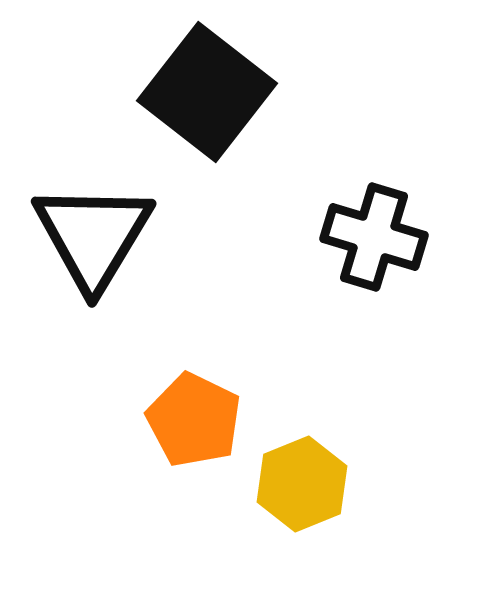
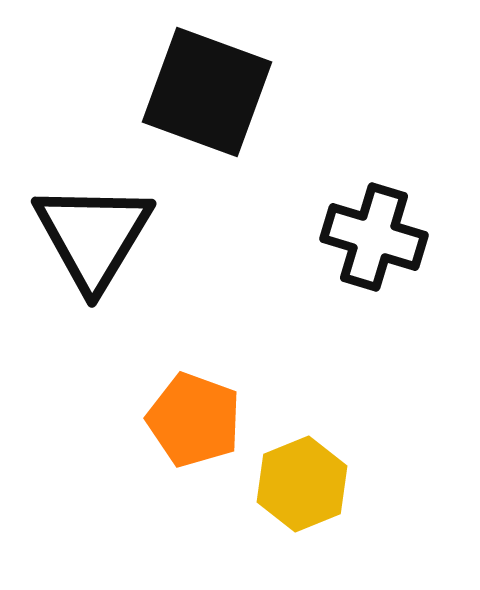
black square: rotated 18 degrees counterclockwise
orange pentagon: rotated 6 degrees counterclockwise
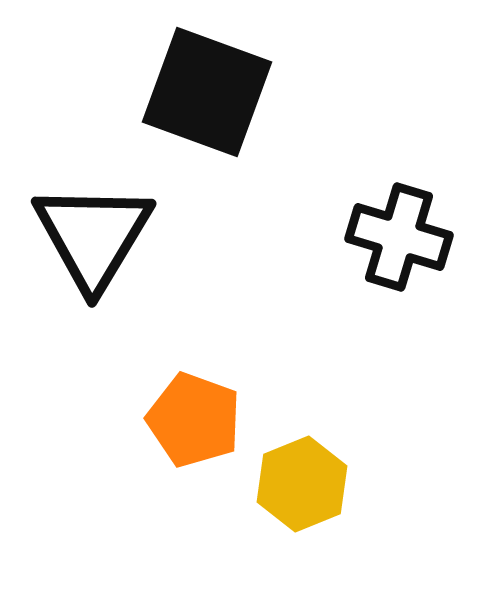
black cross: moved 25 px right
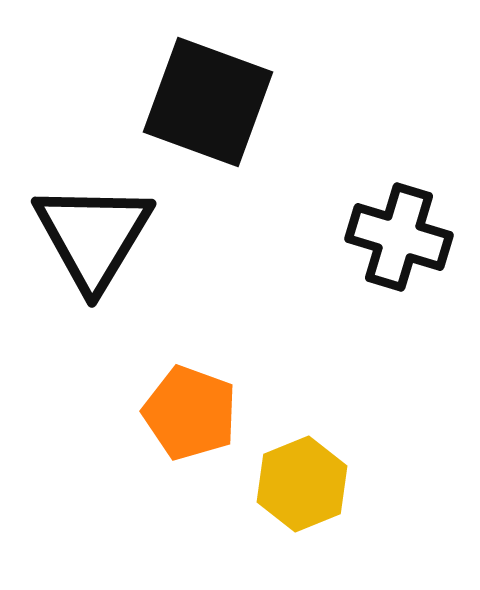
black square: moved 1 px right, 10 px down
orange pentagon: moved 4 px left, 7 px up
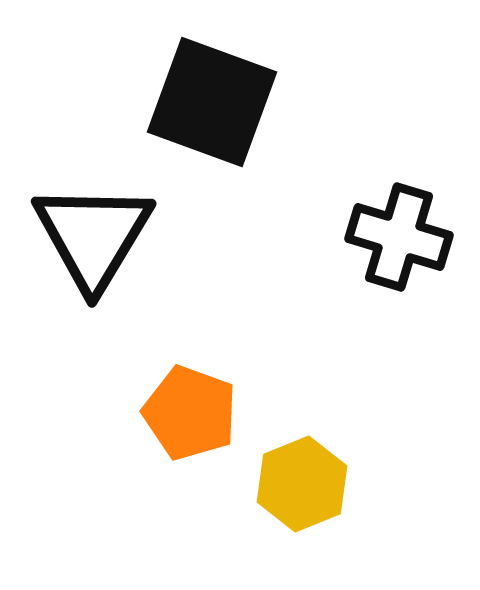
black square: moved 4 px right
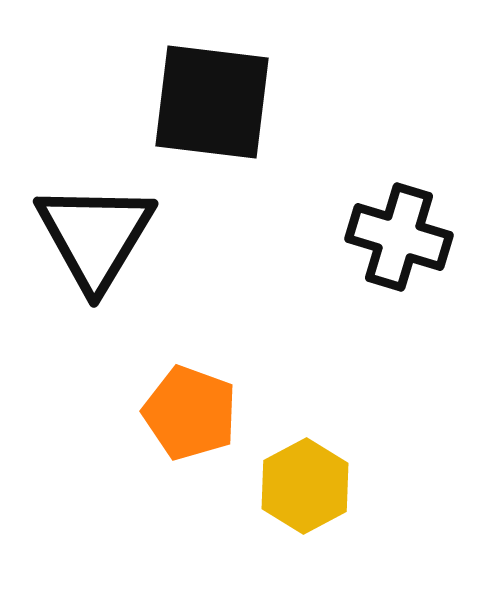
black square: rotated 13 degrees counterclockwise
black triangle: moved 2 px right
yellow hexagon: moved 3 px right, 2 px down; rotated 6 degrees counterclockwise
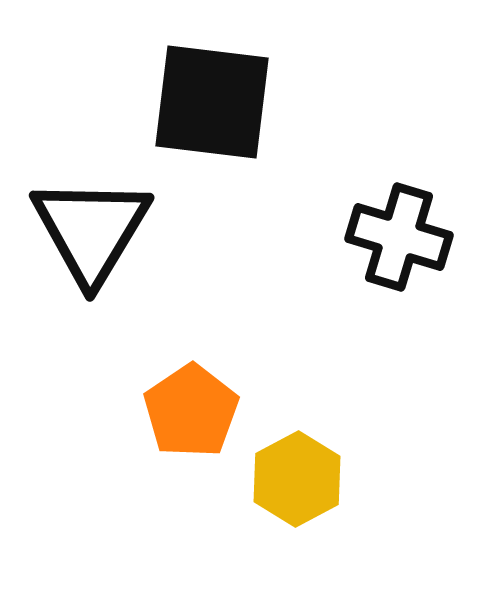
black triangle: moved 4 px left, 6 px up
orange pentagon: moved 1 px right, 2 px up; rotated 18 degrees clockwise
yellow hexagon: moved 8 px left, 7 px up
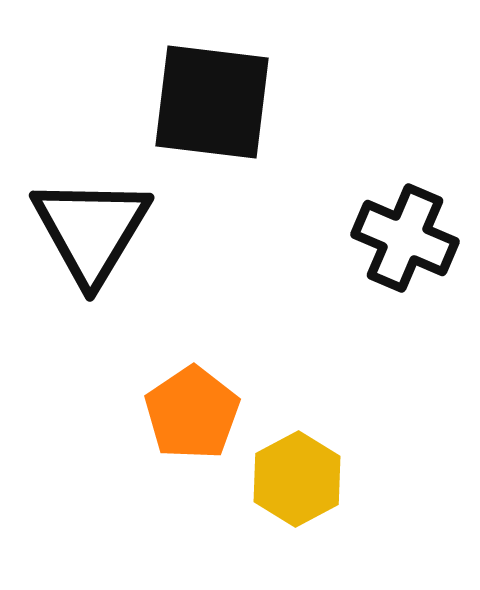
black cross: moved 6 px right, 1 px down; rotated 6 degrees clockwise
orange pentagon: moved 1 px right, 2 px down
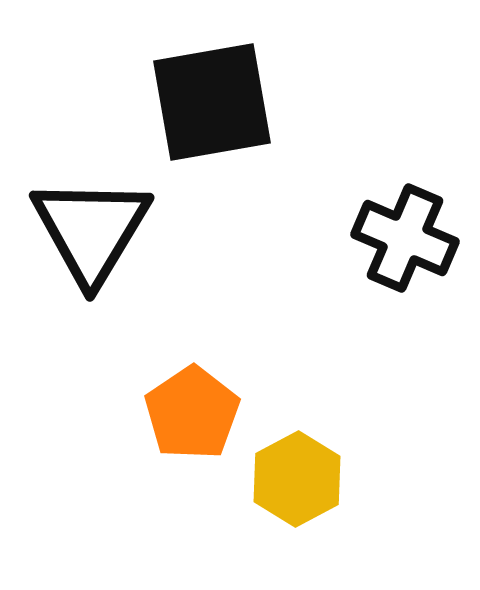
black square: rotated 17 degrees counterclockwise
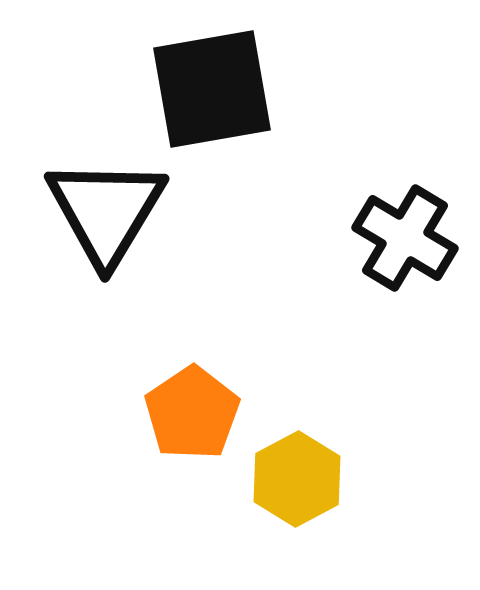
black square: moved 13 px up
black triangle: moved 15 px right, 19 px up
black cross: rotated 8 degrees clockwise
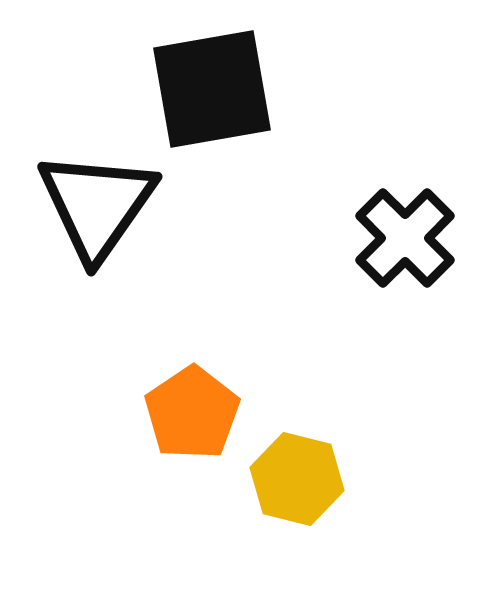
black triangle: moved 9 px left, 6 px up; rotated 4 degrees clockwise
black cross: rotated 14 degrees clockwise
yellow hexagon: rotated 18 degrees counterclockwise
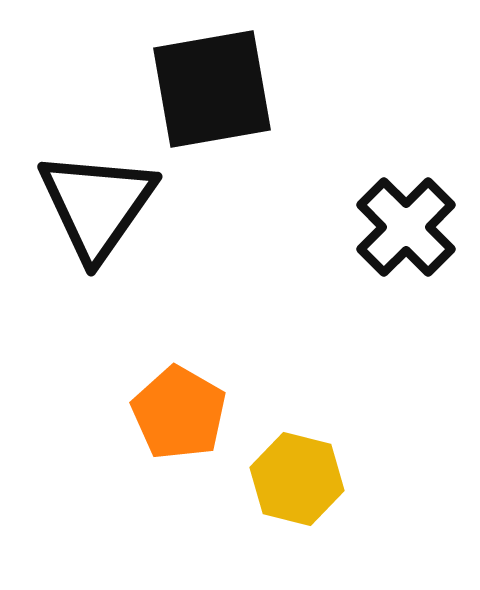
black cross: moved 1 px right, 11 px up
orange pentagon: moved 13 px left; rotated 8 degrees counterclockwise
